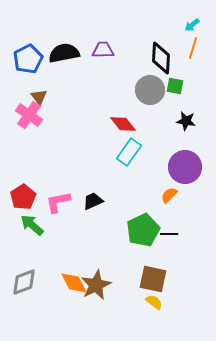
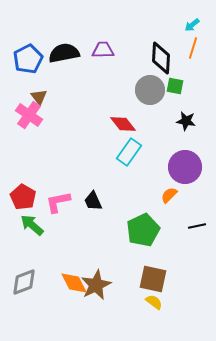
red pentagon: rotated 10 degrees counterclockwise
black trapezoid: rotated 90 degrees counterclockwise
black line: moved 28 px right, 8 px up; rotated 12 degrees counterclockwise
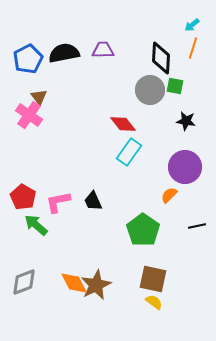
green arrow: moved 4 px right
green pentagon: rotated 12 degrees counterclockwise
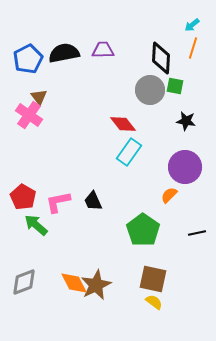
black line: moved 7 px down
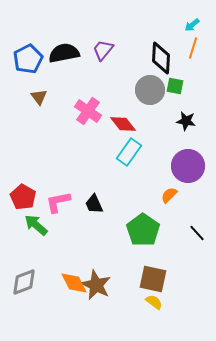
purple trapezoid: rotated 50 degrees counterclockwise
pink cross: moved 59 px right, 4 px up
purple circle: moved 3 px right, 1 px up
black trapezoid: moved 1 px right, 3 px down
black line: rotated 60 degrees clockwise
brown star: rotated 20 degrees counterclockwise
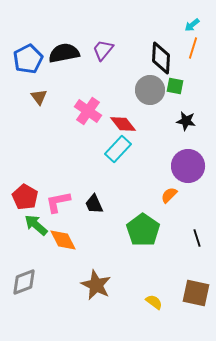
cyan rectangle: moved 11 px left, 3 px up; rotated 8 degrees clockwise
red pentagon: moved 2 px right
black line: moved 5 px down; rotated 24 degrees clockwise
brown square: moved 43 px right, 14 px down
orange diamond: moved 11 px left, 43 px up
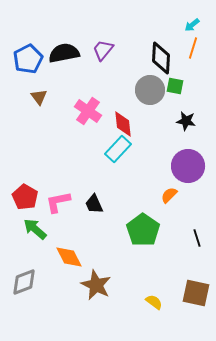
red diamond: rotated 32 degrees clockwise
green arrow: moved 1 px left, 4 px down
orange diamond: moved 6 px right, 17 px down
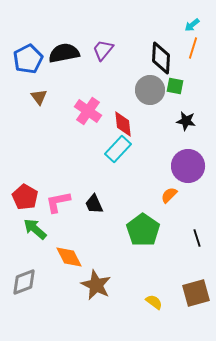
brown square: rotated 28 degrees counterclockwise
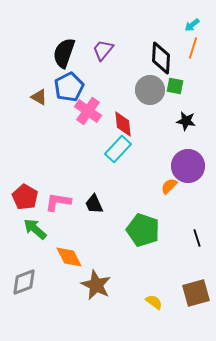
black semicircle: rotated 60 degrees counterclockwise
blue pentagon: moved 41 px right, 28 px down
brown triangle: rotated 24 degrees counterclockwise
orange semicircle: moved 9 px up
pink L-shape: rotated 20 degrees clockwise
green pentagon: rotated 16 degrees counterclockwise
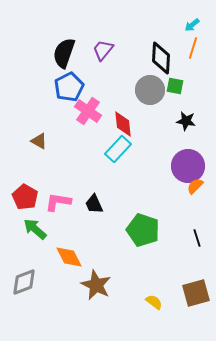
brown triangle: moved 44 px down
orange semicircle: moved 26 px right
